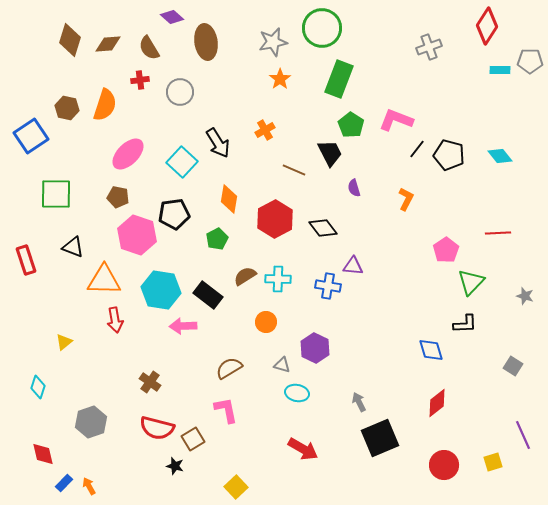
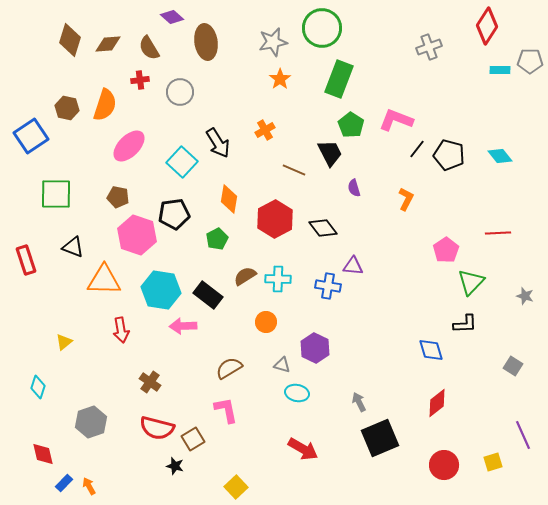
pink ellipse at (128, 154): moved 1 px right, 8 px up
red arrow at (115, 320): moved 6 px right, 10 px down
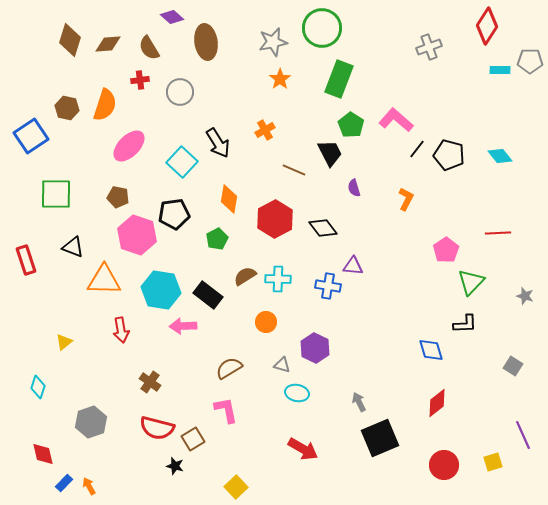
pink L-shape at (396, 120): rotated 20 degrees clockwise
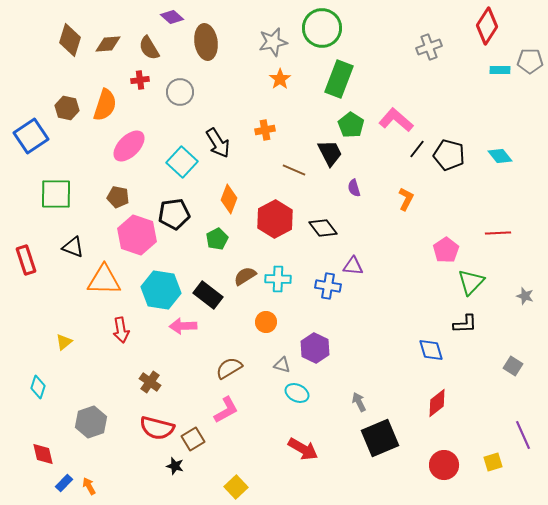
orange cross at (265, 130): rotated 18 degrees clockwise
orange diamond at (229, 199): rotated 12 degrees clockwise
cyan ellipse at (297, 393): rotated 15 degrees clockwise
pink L-shape at (226, 410): rotated 72 degrees clockwise
